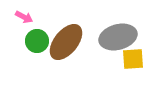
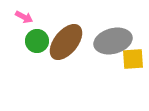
gray ellipse: moved 5 px left, 4 px down
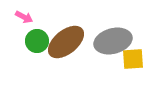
brown ellipse: rotated 12 degrees clockwise
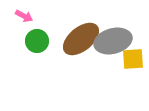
pink arrow: moved 1 px up
brown ellipse: moved 15 px right, 3 px up
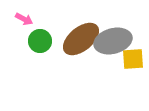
pink arrow: moved 3 px down
green circle: moved 3 px right
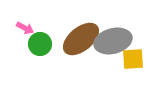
pink arrow: moved 1 px right, 9 px down
green circle: moved 3 px down
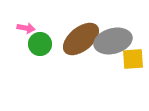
pink arrow: moved 1 px right; rotated 18 degrees counterclockwise
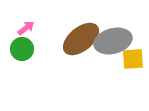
pink arrow: rotated 48 degrees counterclockwise
green circle: moved 18 px left, 5 px down
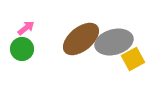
gray ellipse: moved 1 px right, 1 px down
yellow square: rotated 25 degrees counterclockwise
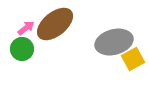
brown ellipse: moved 26 px left, 15 px up
